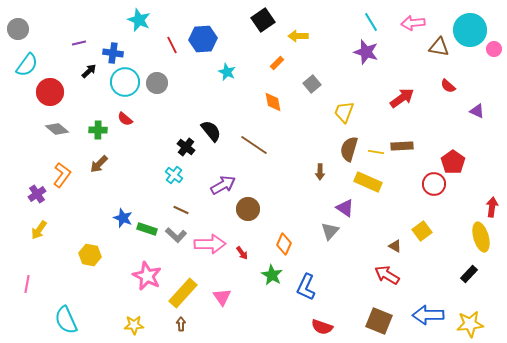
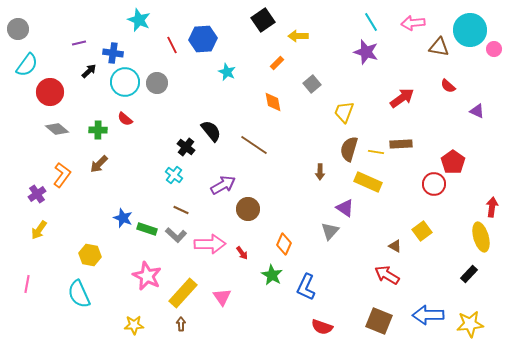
brown rectangle at (402, 146): moved 1 px left, 2 px up
cyan semicircle at (66, 320): moved 13 px right, 26 px up
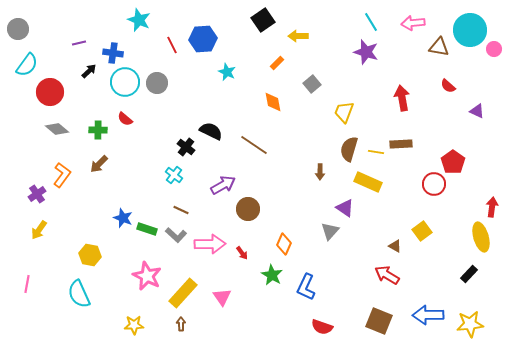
red arrow at (402, 98): rotated 65 degrees counterclockwise
black semicircle at (211, 131): rotated 25 degrees counterclockwise
